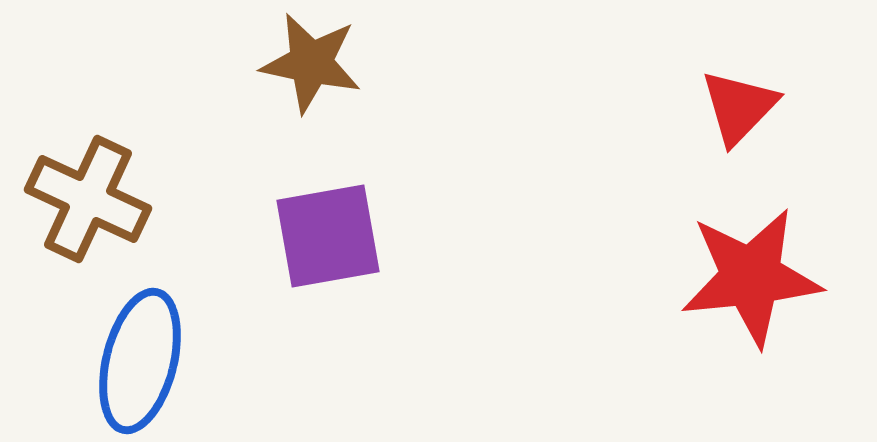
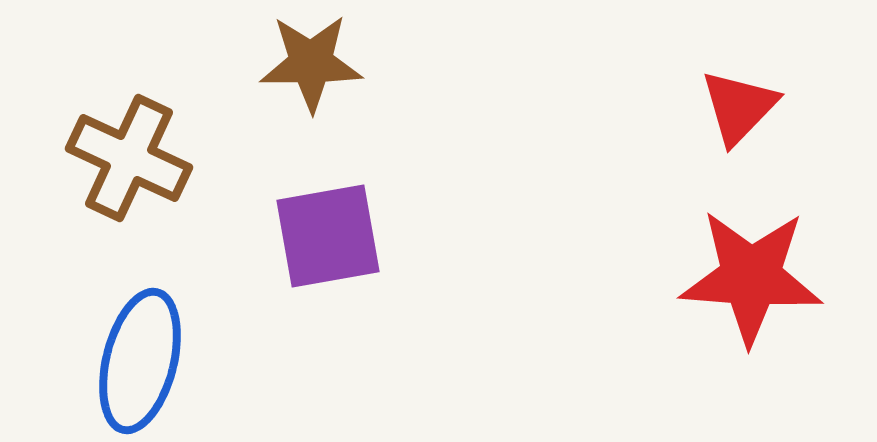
brown star: rotated 12 degrees counterclockwise
brown cross: moved 41 px right, 41 px up
red star: rotated 10 degrees clockwise
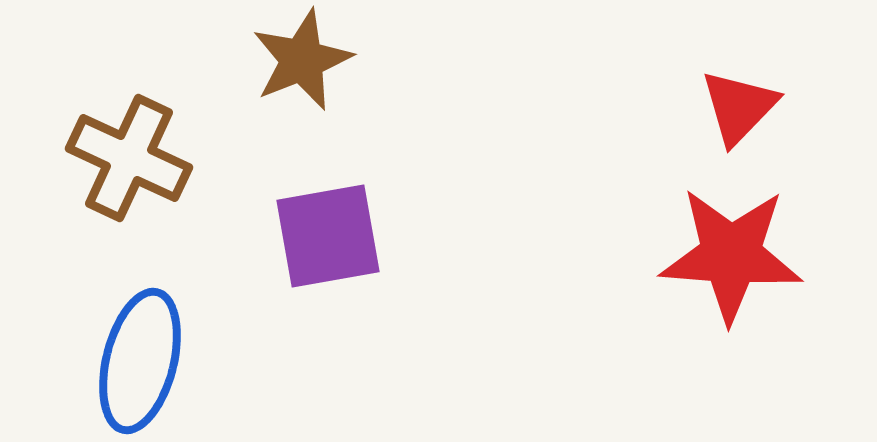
brown star: moved 9 px left, 3 px up; rotated 22 degrees counterclockwise
red star: moved 20 px left, 22 px up
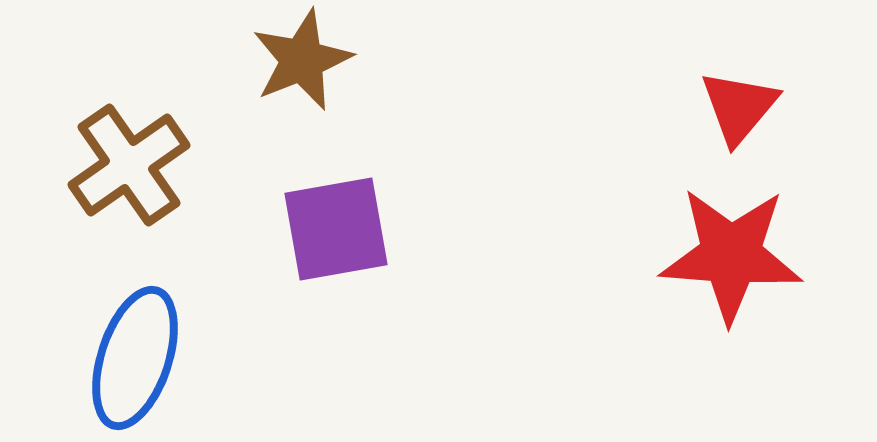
red triangle: rotated 4 degrees counterclockwise
brown cross: moved 7 px down; rotated 30 degrees clockwise
purple square: moved 8 px right, 7 px up
blue ellipse: moved 5 px left, 3 px up; rotated 4 degrees clockwise
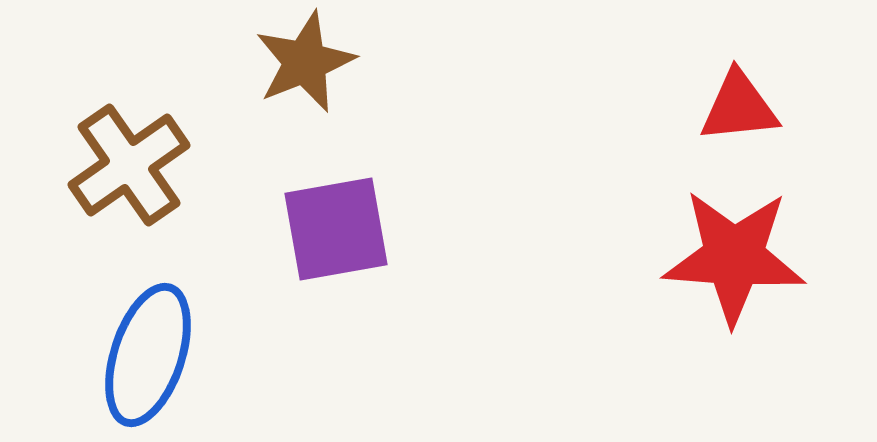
brown star: moved 3 px right, 2 px down
red triangle: rotated 44 degrees clockwise
red star: moved 3 px right, 2 px down
blue ellipse: moved 13 px right, 3 px up
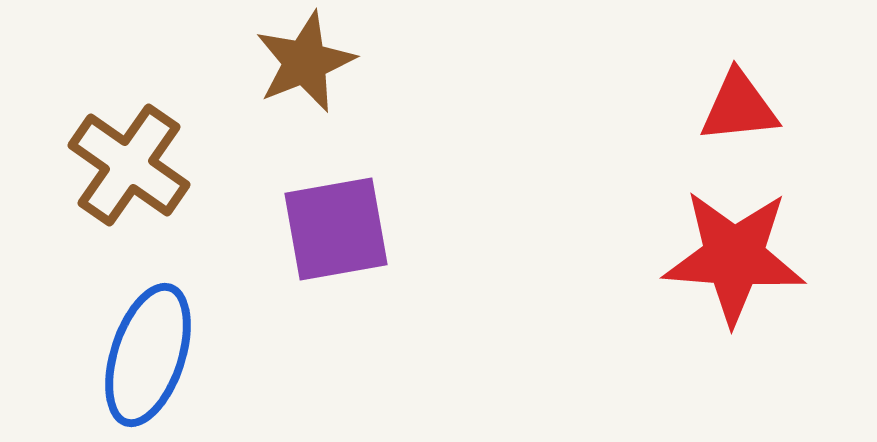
brown cross: rotated 20 degrees counterclockwise
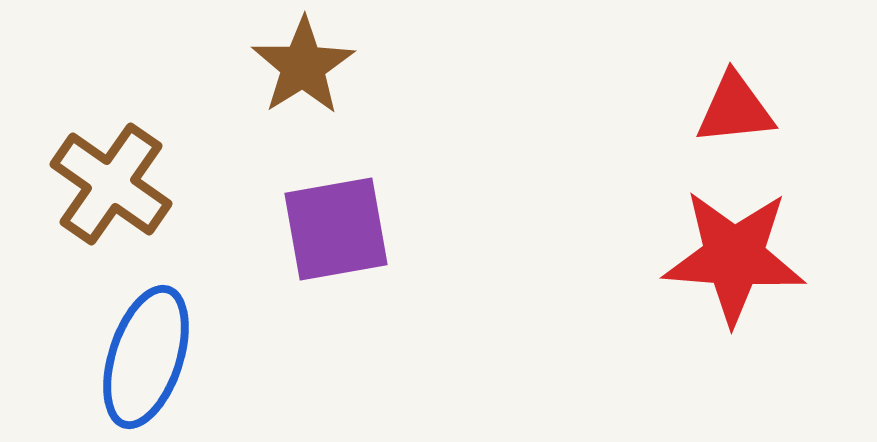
brown star: moved 2 px left, 4 px down; rotated 10 degrees counterclockwise
red triangle: moved 4 px left, 2 px down
brown cross: moved 18 px left, 19 px down
blue ellipse: moved 2 px left, 2 px down
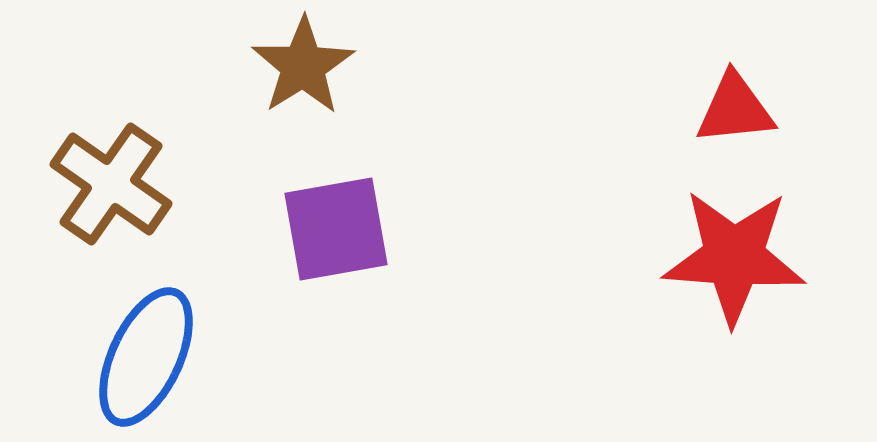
blue ellipse: rotated 7 degrees clockwise
